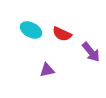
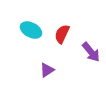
red semicircle: rotated 90 degrees clockwise
purple triangle: rotated 21 degrees counterclockwise
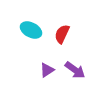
purple arrow: moved 16 px left, 18 px down; rotated 15 degrees counterclockwise
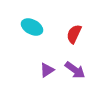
cyan ellipse: moved 1 px right, 3 px up
red semicircle: moved 12 px right
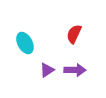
cyan ellipse: moved 7 px left, 16 px down; rotated 35 degrees clockwise
purple arrow: rotated 35 degrees counterclockwise
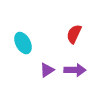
cyan ellipse: moved 2 px left
